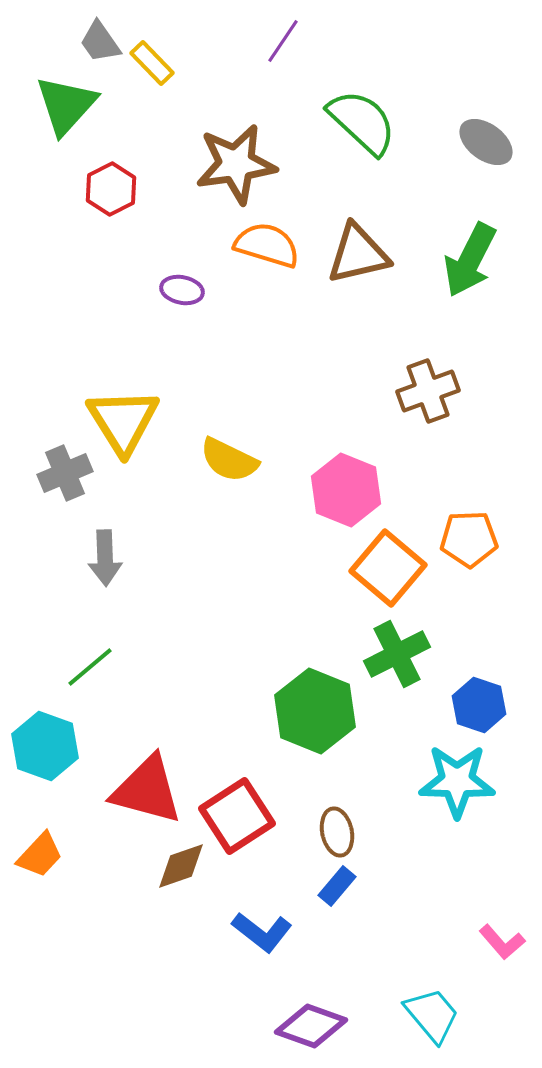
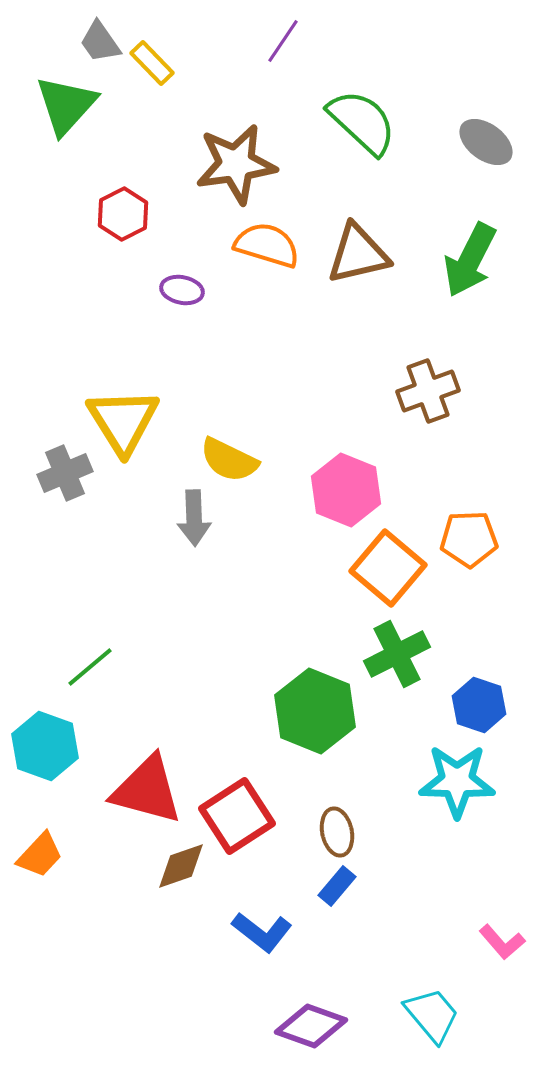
red hexagon: moved 12 px right, 25 px down
gray arrow: moved 89 px right, 40 px up
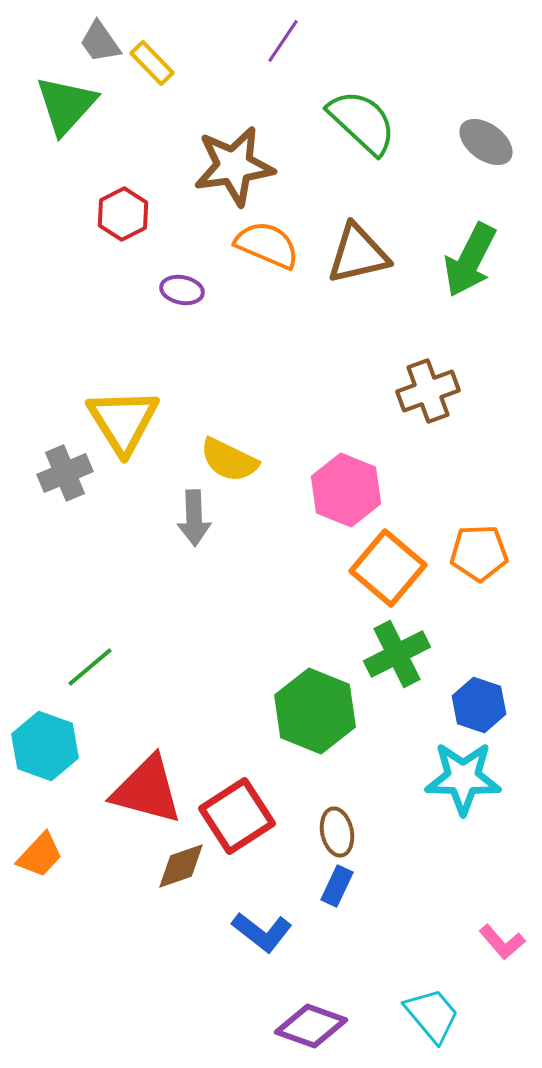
brown star: moved 2 px left, 2 px down
orange semicircle: rotated 6 degrees clockwise
orange pentagon: moved 10 px right, 14 px down
cyan star: moved 6 px right, 3 px up
blue rectangle: rotated 15 degrees counterclockwise
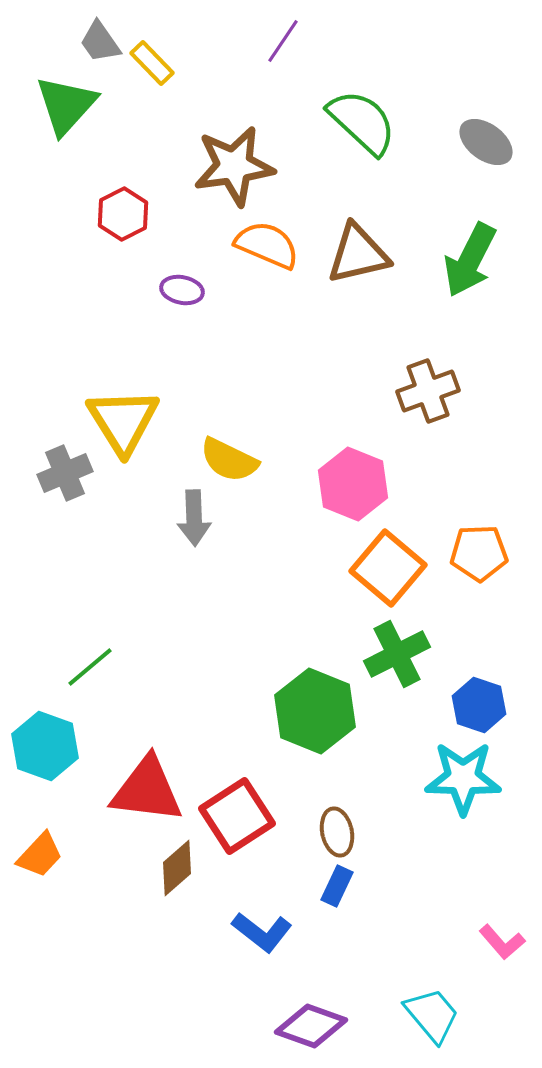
pink hexagon: moved 7 px right, 6 px up
red triangle: rotated 8 degrees counterclockwise
brown diamond: moved 4 px left, 2 px down; rotated 22 degrees counterclockwise
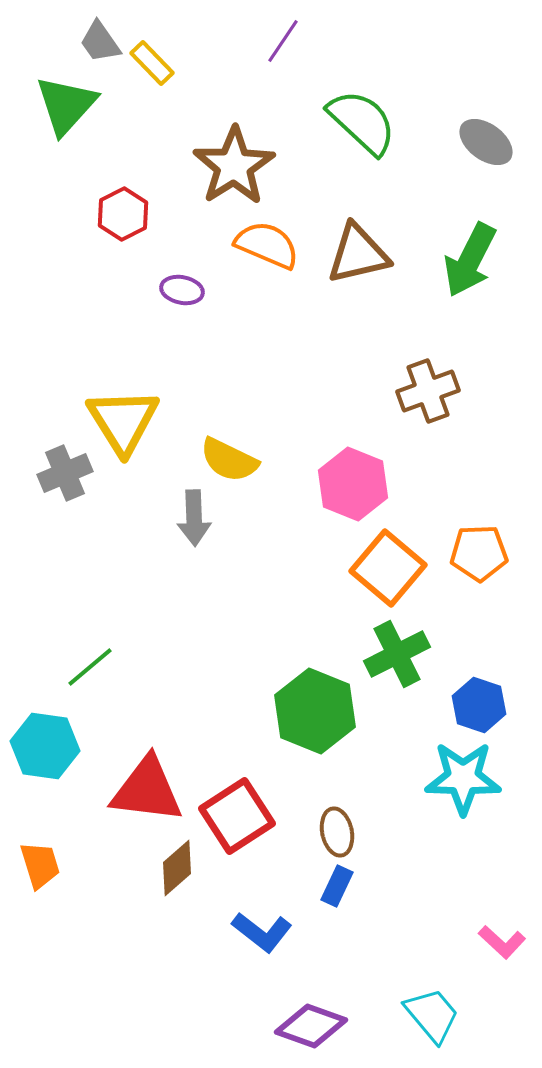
brown star: rotated 24 degrees counterclockwise
cyan hexagon: rotated 12 degrees counterclockwise
orange trapezoid: moved 10 px down; rotated 60 degrees counterclockwise
pink L-shape: rotated 6 degrees counterclockwise
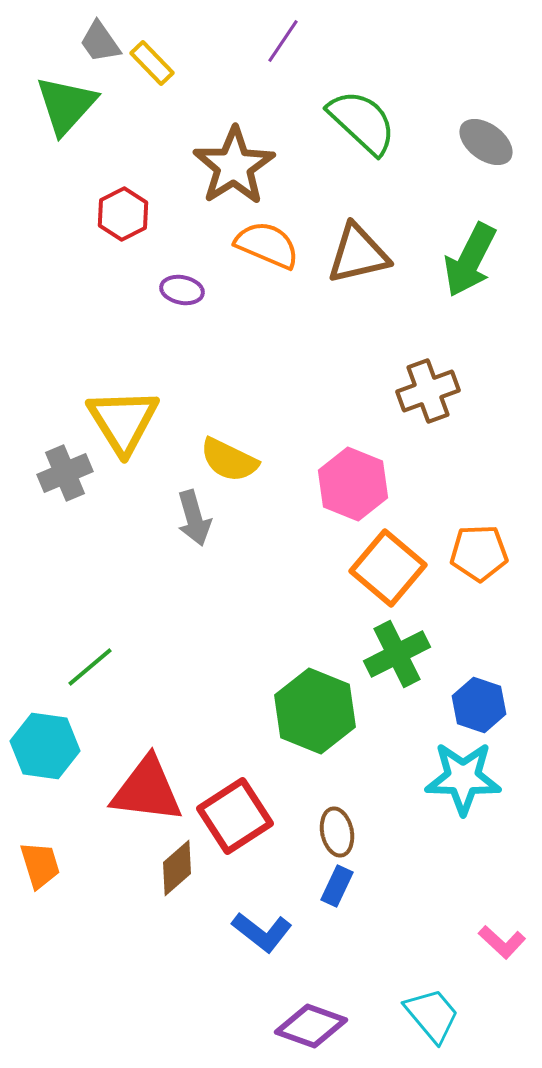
gray arrow: rotated 14 degrees counterclockwise
red square: moved 2 px left
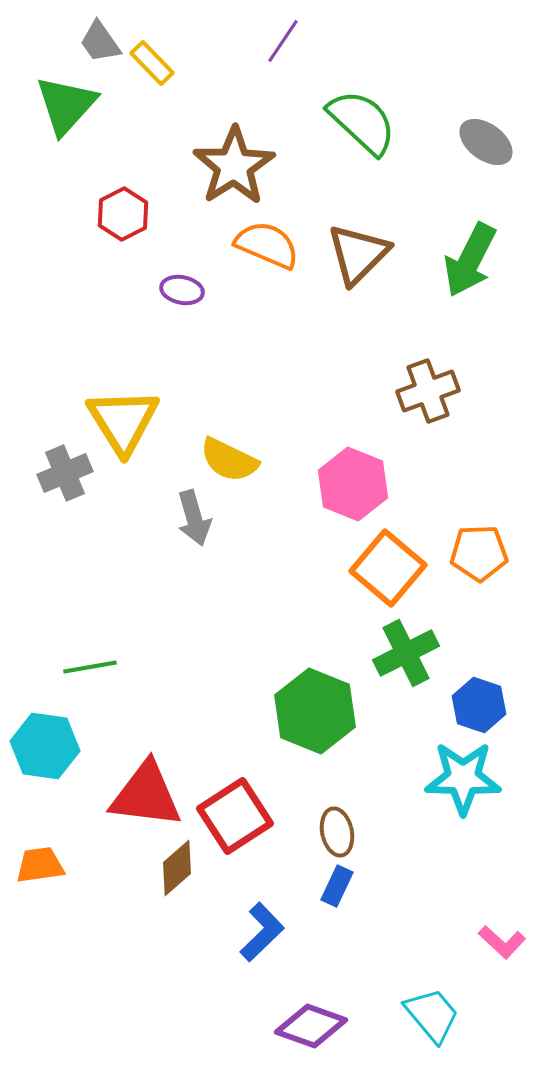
brown triangle: rotated 32 degrees counterclockwise
green cross: moved 9 px right, 1 px up
green line: rotated 30 degrees clockwise
red triangle: moved 1 px left, 5 px down
orange trapezoid: rotated 81 degrees counterclockwise
blue L-shape: rotated 82 degrees counterclockwise
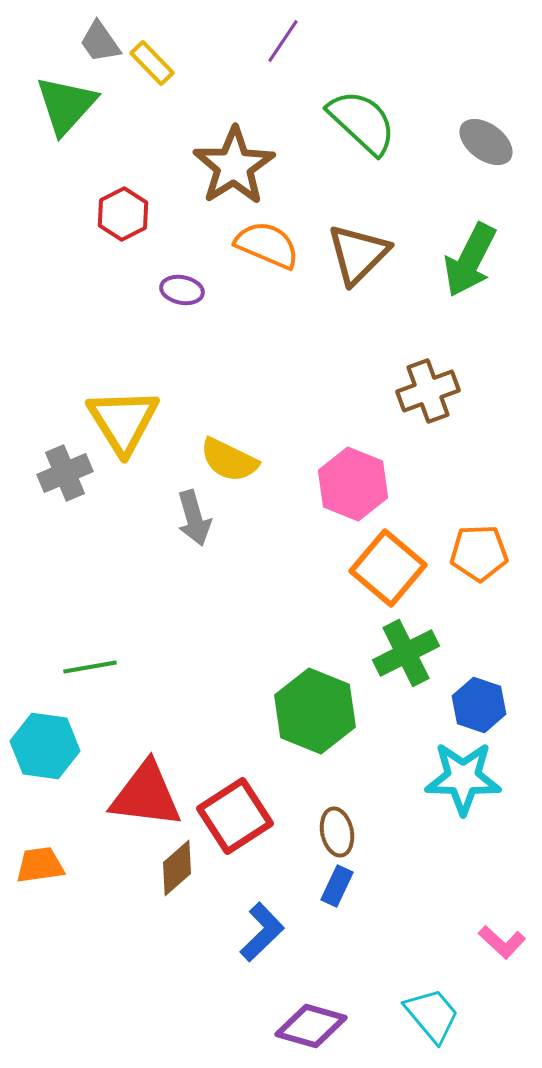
purple diamond: rotated 4 degrees counterclockwise
